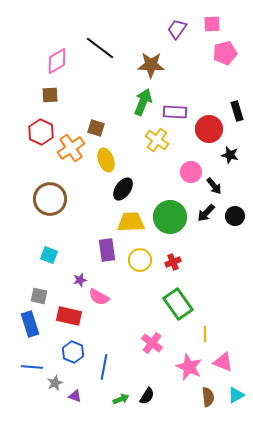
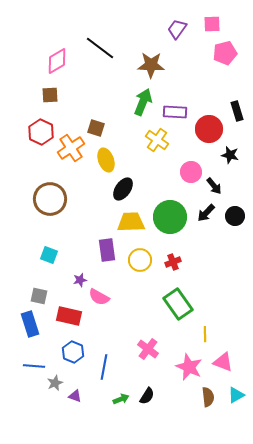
pink cross at (152, 343): moved 4 px left, 6 px down
blue line at (32, 367): moved 2 px right, 1 px up
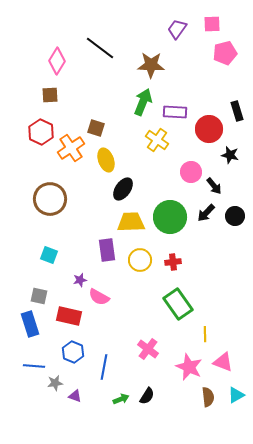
pink diamond at (57, 61): rotated 28 degrees counterclockwise
red cross at (173, 262): rotated 14 degrees clockwise
gray star at (55, 383): rotated 14 degrees clockwise
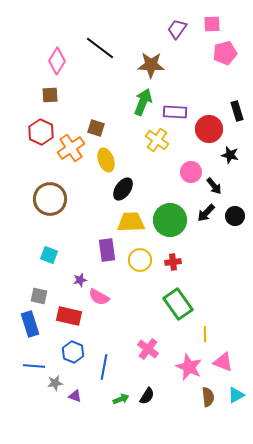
green circle at (170, 217): moved 3 px down
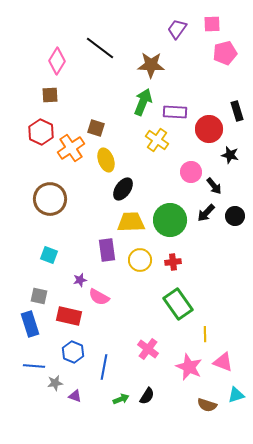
cyan triangle at (236, 395): rotated 12 degrees clockwise
brown semicircle at (208, 397): moved 1 px left, 8 px down; rotated 114 degrees clockwise
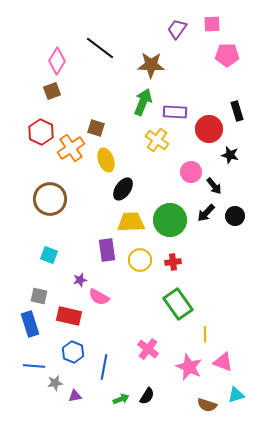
pink pentagon at (225, 53): moved 2 px right, 2 px down; rotated 15 degrees clockwise
brown square at (50, 95): moved 2 px right, 4 px up; rotated 18 degrees counterclockwise
purple triangle at (75, 396): rotated 32 degrees counterclockwise
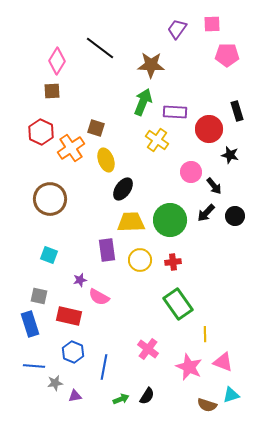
brown square at (52, 91): rotated 18 degrees clockwise
cyan triangle at (236, 395): moved 5 px left
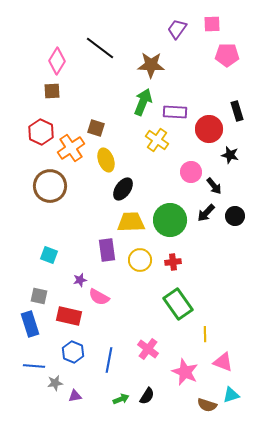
brown circle at (50, 199): moved 13 px up
blue line at (104, 367): moved 5 px right, 7 px up
pink star at (189, 367): moved 4 px left, 5 px down
